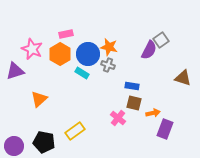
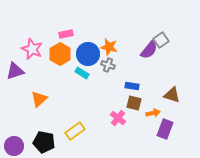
purple semicircle: rotated 12 degrees clockwise
brown triangle: moved 11 px left, 17 px down
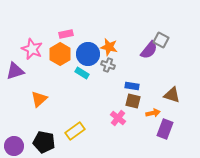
gray square: rotated 28 degrees counterclockwise
brown square: moved 1 px left, 2 px up
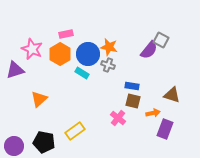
purple triangle: moved 1 px up
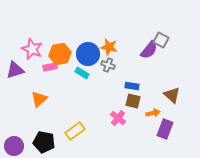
pink rectangle: moved 16 px left, 33 px down
orange hexagon: rotated 20 degrees clockwise
brown triangle: rotated 24 degrees clockwise
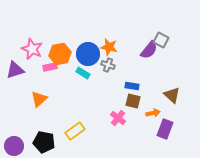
cyan rectangle: moved 1 px right
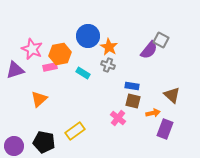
orange star: rotated 18 degrees clockwise
blue circle: moved 18 px up
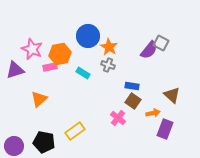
gray square: moved 3 px down
brown square: rotated 21 degrees clockwise
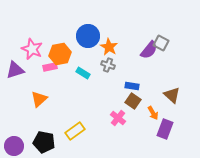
orange arrow: rotated 72 degrees clockwise
